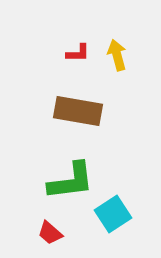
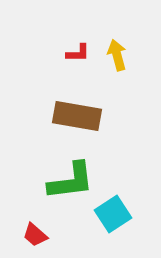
brown rectangle: moved 1 px left, 5 px down
red trapezoid: moved 15 px left, 2 px down
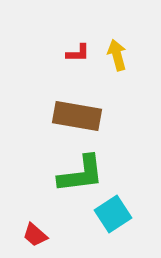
green L-shape: moved 10 px right, 7 px up
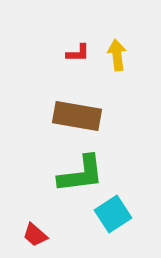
yellow arrow: rotated 8 degrees clockwise
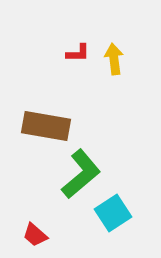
yellow arrow: moved 3 px left, 4 px down
brown rectangle: moved 31 px left, 10 px down
green L-shape: rotated 33 degrees counterclockwise
cyan square: moved 1 px up
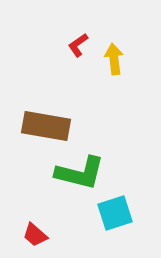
red L-shape: moved 8 px up; rotated 145 degrees clockwise
green L-shape: moved 1 px left, 1 px up; rotated 54 degrees clockwise
cyan square: moved 2 px right; rotated 15 degrees clockwise
